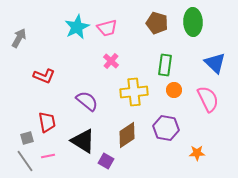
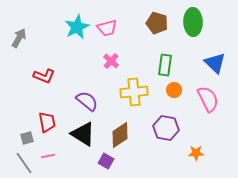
brown diamond: moved 7 px left
black triangle: moved 7 px up
orange star: moved 1 px left
gray line: moved 1 px left, 2 px down
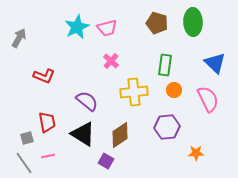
purple hexagon: moved 1 px right, 1 px up; rotated 15 degrees counterclockwise
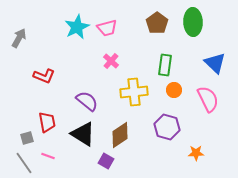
brown pentagon: rotated 20 degrees clockwise
purple hexagon: rotated 20 degrees clockwise
pink line: rotated 32 degrees clockwise
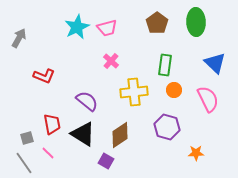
green ellipse: moved 3 px right
red trapezoid: moved 5 px right, 2 px down
pink line: moved 3 px up; rotated 24 degrees clockwise
